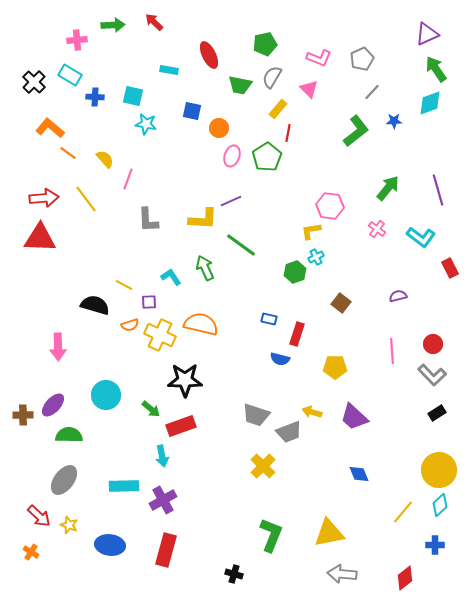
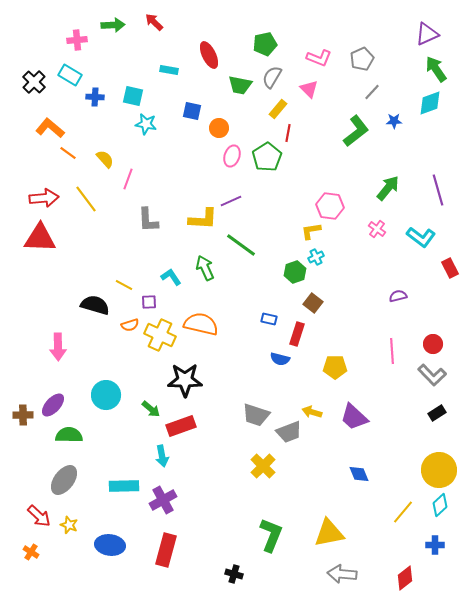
brown square at (341, 303): moved 28 px left
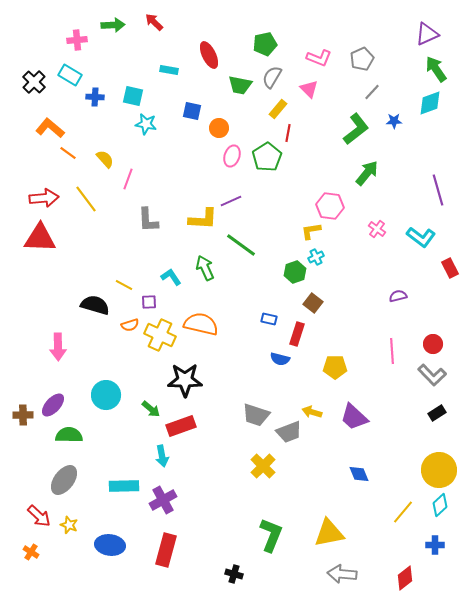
green L-shape at (356, 131): moved 2 px up
green arrow at (388, 188): moved 21 px left, 15 px up
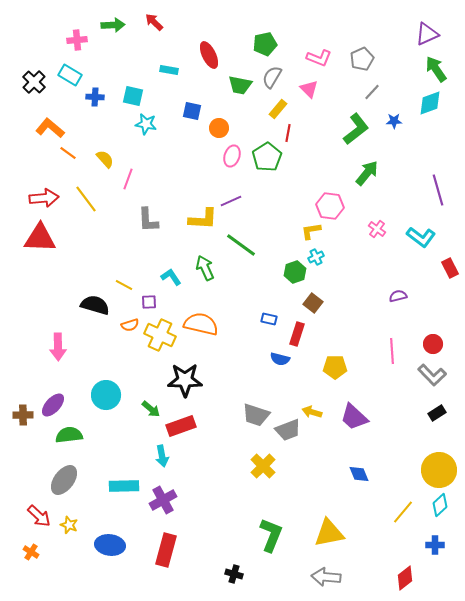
gray trapezoid at (289, 432): moved 1 px left, 2 px up
green semicircle at (69, 435): rotated 8 degrees counterclockwise
gray arrow at (342, 574): moved 16 px left, 3 px down
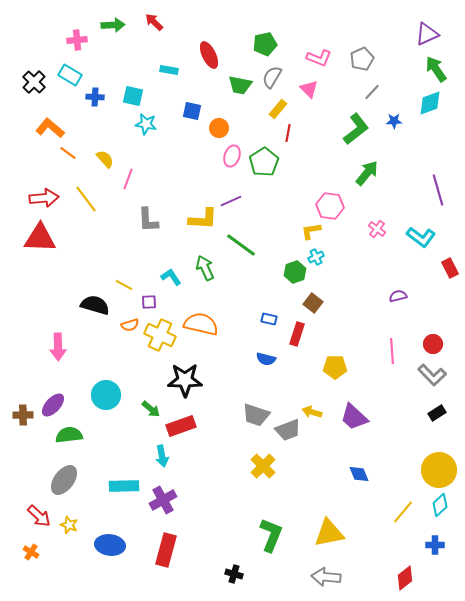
green pentagon at (267, 157): moved 3 px left, 5 px down
blue semicircle at (280, 359): moved 14 px left
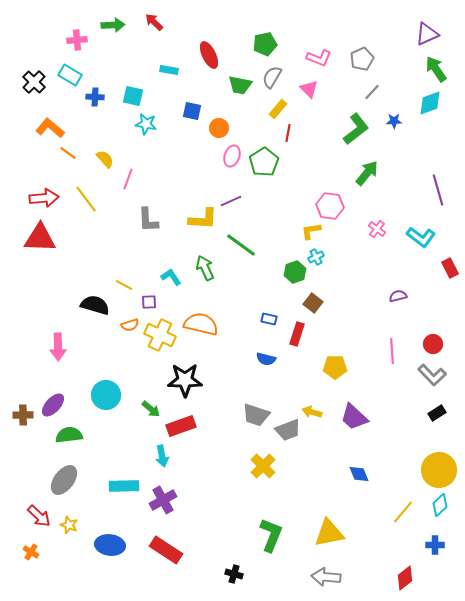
red rectangle at (166, 550): rotated 72 degrees counterclockwise
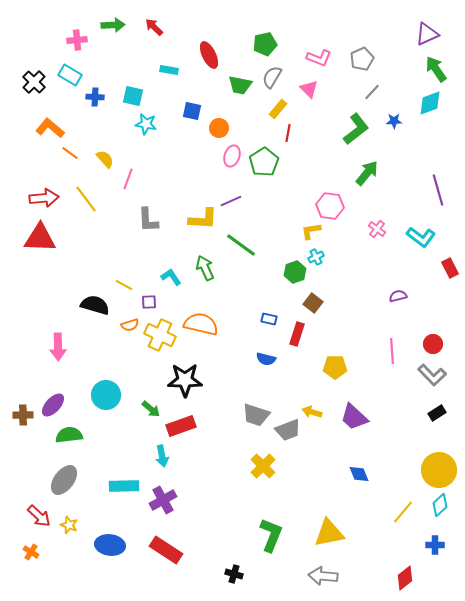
red arrow at (154, 22): moved 5 px down
orange line at (68, 153): moved 2 px right
gray arrow at (326, 577): moved 3 px left, 1 px up
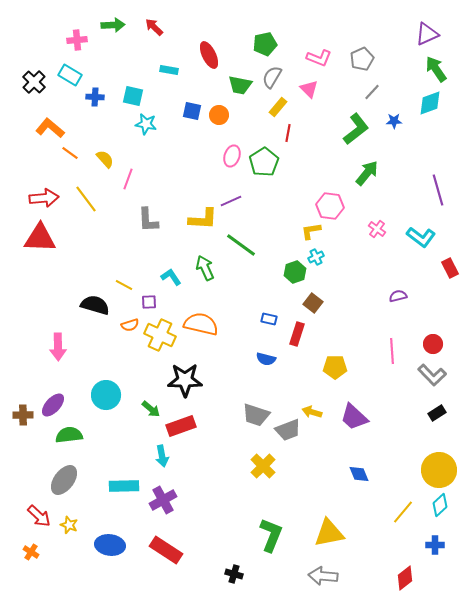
yellow rectangle at (278, 109): moved 2 px up
orange circle at (219, 128): moved 13 px up
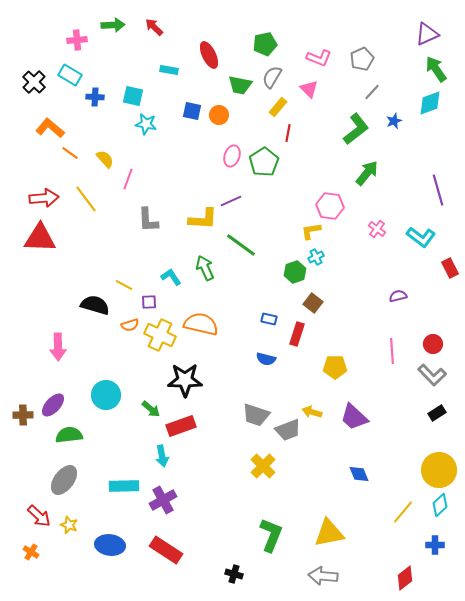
blue star at (394, 121): rotated 21 degrees counterclockwise
